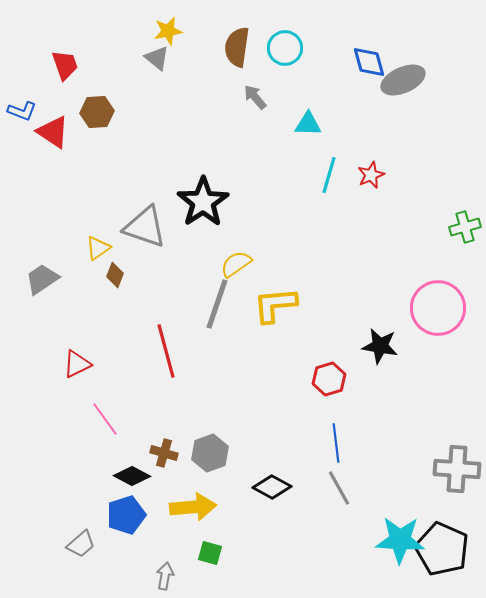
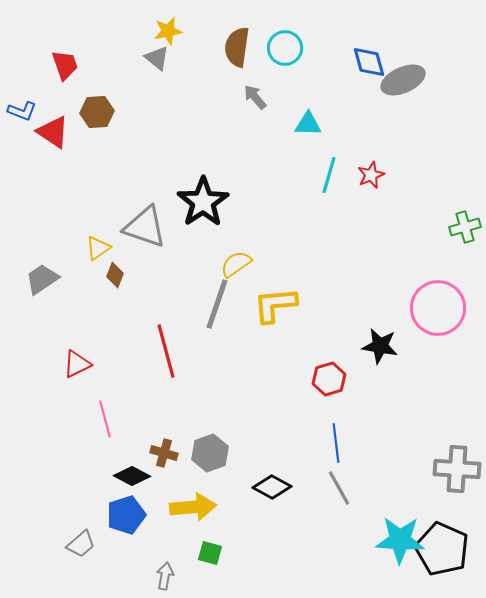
pink line at (105, 419): rotated 21 degrees clockwise
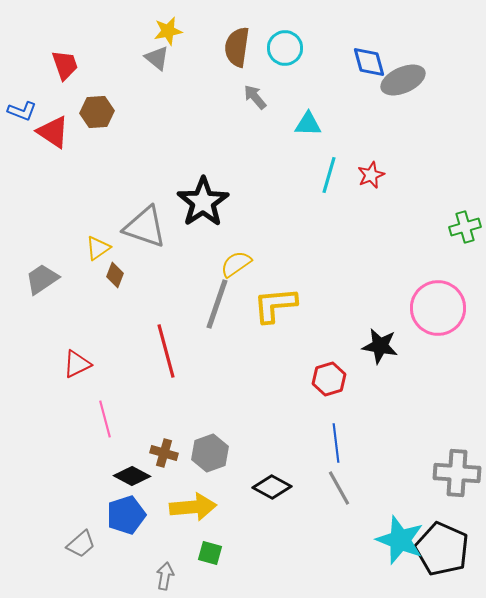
gray cross at (457, 469): moved 4 px down
cyan star at (400, 540): rotated 18 degrees clockwise
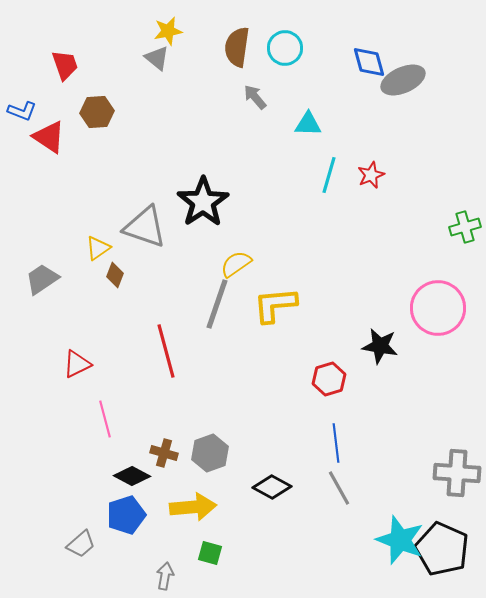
red triangle at (53, 132): moved 4 px left, 5 px down
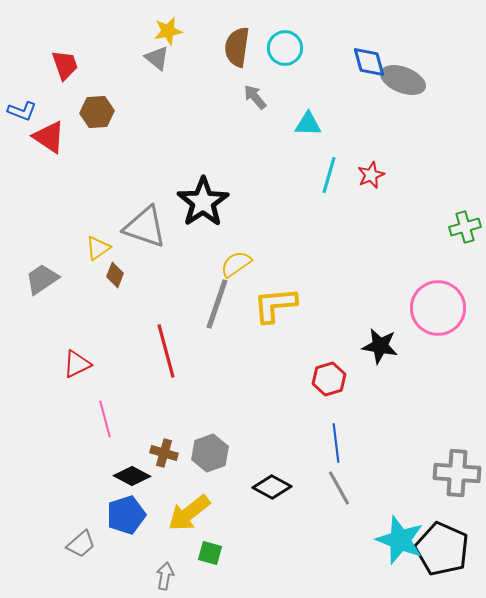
gray ellipse at (403, 80): rotated 45 degrees clockwise
yellow arrow at (193, 507): moved 4 px left, 6 px down; rotated 147 degrees clockwise
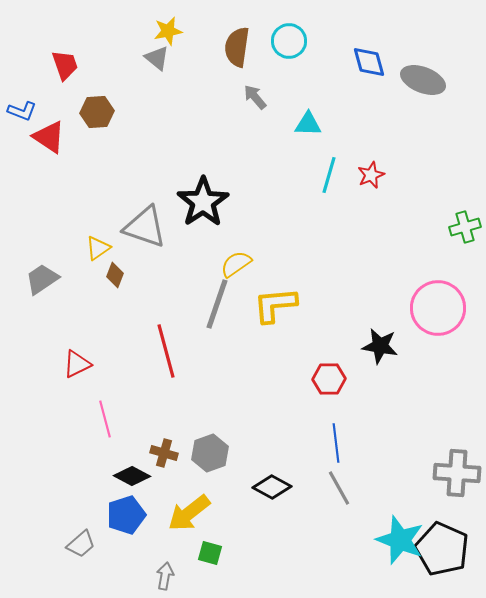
cyan circle at (285, 48): moved 4 px right, 7 px up
gray ellipse at (403, 80): moved 20 px right
red hexagon at (329, 379): rotated 16 degrees clockwise
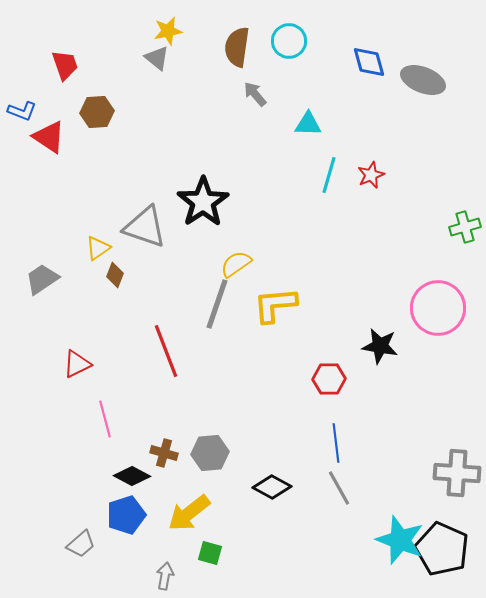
gray arrow at (255, 97): moved 3 px up
red line at (166, 351): rotated 6 degrees counterclockwise
gray hexagon at (210, 453): rotated 15 degrees clockwise
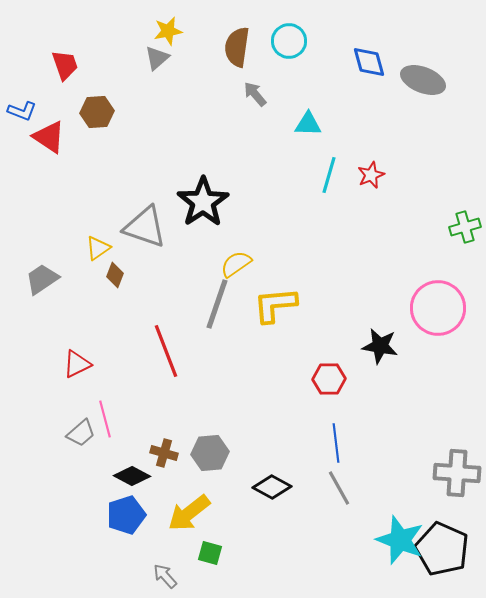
gray triangle at (157, 58): rotated 40 degrees clockwise
gray trapezoid at (81, 544): moved 111 px up
gray arrow at (165, 576): rotated 52 degrees counterclockwise
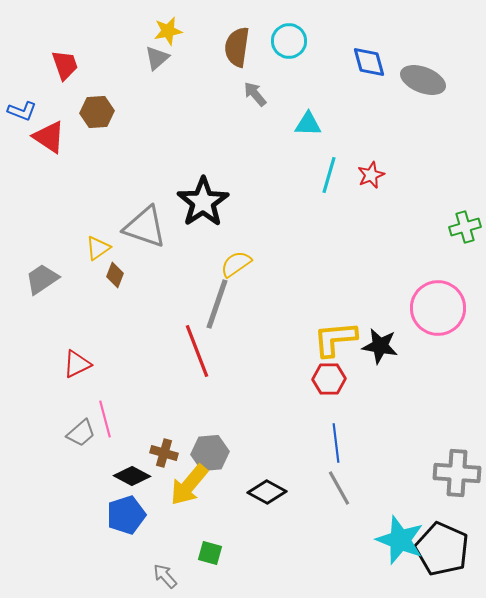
yellow L-shape at (275, 305): moved 60 px right, 34 px down
red line at (166, 351): moved 31 px right
black diamond at (272, 487): moved 5 px left, 5 px down
yellow arrow at (189, 513): moved 28 px up; rotated 12 degrees counterclockwise
